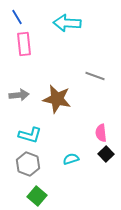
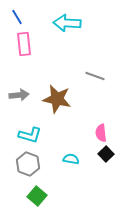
cyan semicircle: rotated 28 degrees clockwise
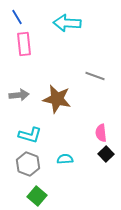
cyan semicircle: moved 6 px left; rotated 14 degrees counterclockwise
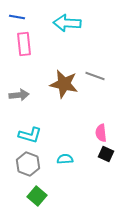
blue line: rotated 49 degrees counterclockwise
brown star: moved 7 px right, 15 px up
black square: rotated 21 degrees counterclockwise
